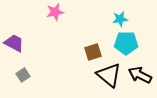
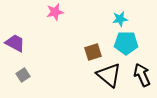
purple trapezoid: moved 1 px right
black arrow: moved 2 px right; rotated 40 degrees clockwise
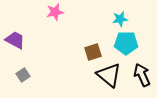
purple trapezoid: moved 3 px up
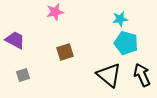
cyan pentagon: rotated 15 degrees clockwise
brown square: moved 28 px left
gray square: rotated 16 degrees clockwise
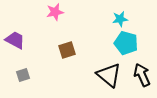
brown square: moved 2 px right, 2 px up
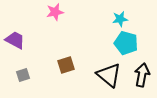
brown square: moved 1 px left, 15 px down
black arrow: rotated 35 degrees clockwise
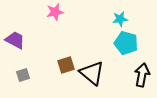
black triangle: moved 17 px left, 2 px up
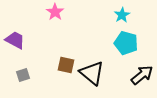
pink star: rotated 24 degrees counterclockwise
cyan star: moved 2 px right, 4 px up; rotated 21 degrees counterclockwise
brown square: rotated 30 degrees clockwise
black arrow: rotated 40 degrees clockwise
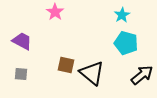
purple trapezoid: moved 7 px right, 1 px down
gray square: moved 2 px left, 1 px up; rotated 24 degrees clockwise
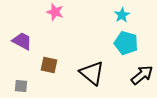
pink star: rotated 18 degrees counterclockwise
brown square: moved 17 px left
gray square: moved 12 px down
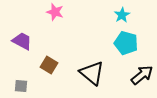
brown square: rotated 18 degrees clockwise
